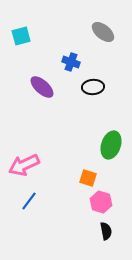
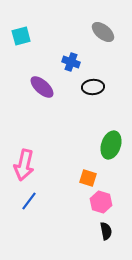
pink arrow: rotated 52 degrees counterclockwise
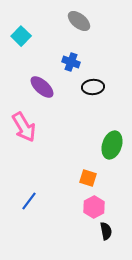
gray ellipse: moved 24 px left, 11 px up
cyan square: rotated 30 degrees counterclockwise
green ellipse: moved 1 px right
pink arrow: moved 38 px up; rotated 44 degrees counterclockwise
pink hexagon: moved 7 px left, 5 px down; rotated 15 degrees clockwise
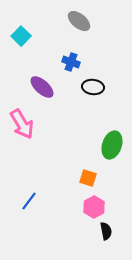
black ellipse: rotated 10 degrees clockwise
pink arrow: moved 2 px left, 3 px up
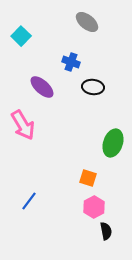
gray ellipse: moved 8 px right, 1 px down
pink arrow: moved 1 px right, 1 px down
green ellipse: moved 1 px right, 2 px up
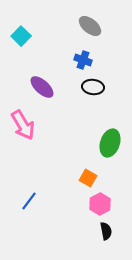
gray ellipse: moved 3 px right, 4 px down
blue cross: moved 12 px right, 2 px up
green ellipse: moved 3 px left
orange square: rotated 12 degrees clockwise
pink hexagon: moved 6 px right, 3 px up
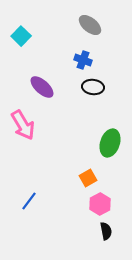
gray ellipse: moved 1 px up
orange square: rotated 30 degrees clockwise
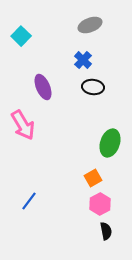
gray ellipse: rotated 60 degrees counterclockwise
blue cross: rotated 24 degrees clockwise
purple ellipse: moved 1 px right; rotated 25 degrees clockwise
orange square: moved 5 px right
